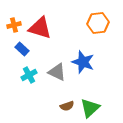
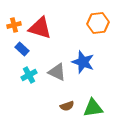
green triangle: moved 3 px right; rotated 35 degrees clockwise
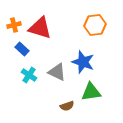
orange hexagon: moved 3 px left, 2 px down
cyan cross: rotated 28 degrees counterclockwise
green triangle: moved 2 px left, 16 px up
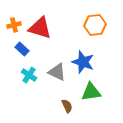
brown semicircle: rotated 96 degrees counterclockwise
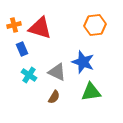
blue rectangle: rotated 24 degrees clockwise
brown semicircle: moved 13 px left, 9 px up; rotated 56 degrees clockwise
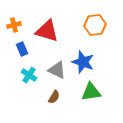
red triangle: moved 7 px right, 3 px down
gray triangle: moved 2 px up
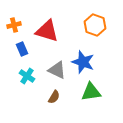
orange hexagon: rotated 25 degrees clockwise
cyan cross: moved 2 px left, 1 px down
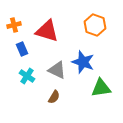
green triangle: moved 10 px right, 4 px up
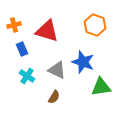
green triangle: moved 1 px up
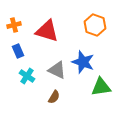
blue rectangle: moved 4 px left, 2 px down
